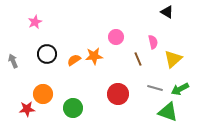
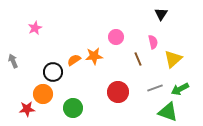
black triangle: moved 6 px left, 2 px down; rotated 32 degrees clockwise
pink star: moved 6 px down
black circle: moved 6 px right, 18 px down
gray line: rotated 35 degrees counterclockwise
red circle: moved 2 px up
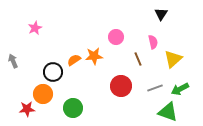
red circle: moved 3 px right, 6 px up
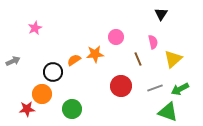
orange star: moved 1 px right, 2 px up
gray arrow: rotated 88 degrees clockwise
orange circle: moved 1 px left
green circle: moved 1 px left, 1 px down
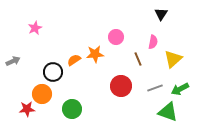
pink semicircle: rotated 24 degrees clockwise
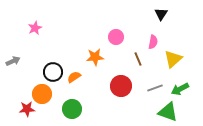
orange star: moved 3 px down
orange semicircle: moved 17 px down
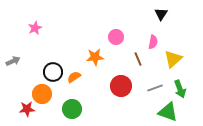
green arrow: rotated 84 degrees counterclockwise
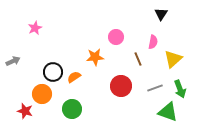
red star: moved 2 px left, 2 px down; rotated 21 degrees clockwise
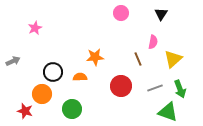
pink circle: moved 5 px right, 24 px up
orange semicircle: moved 6 px right; rotated 32 degrees clockwise
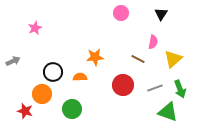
brown line: rotated 40 degrees counterclockwise
red circle: moved 2 px right, 1 px up
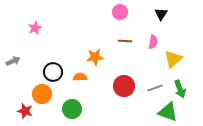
pink circle: moved 1 px left, 1 px up
brown line: moved 13 px left, 18 px up; rotated 24 degrees counterclockwise
red circle: moved 1 px right, 1 px down
